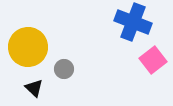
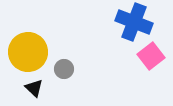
blue cross: moved 1 px right
yellow circle: moved 5 px down
pink square: moved 2 px left, 4 px up
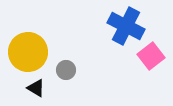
blue cross: moved 8 px left, 4 px down; rotated 6 degrees clockwise
gray circle: moved 2 px right, 1 px down
black triangle: moved 2 px right; rotated 12 degrees counterclockwise
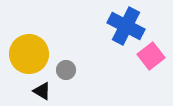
yellow circle: moved 1 px right, 2 px down
black triangle: moved 6 px right, 3 px down
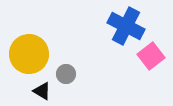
gray circle: moved 4 px down
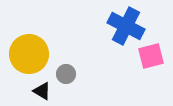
pink square: rotated 24 degrees clockwise
